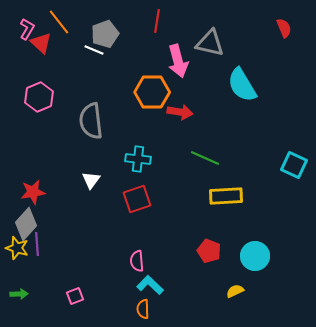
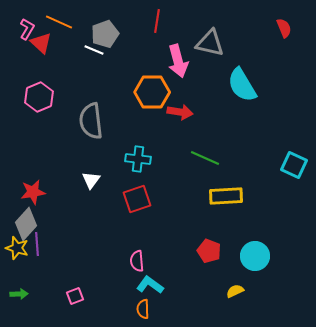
orange line: rotated 28 degrees counterclockwise
cyan L-shape: rotated 8 degrees counterclockwise
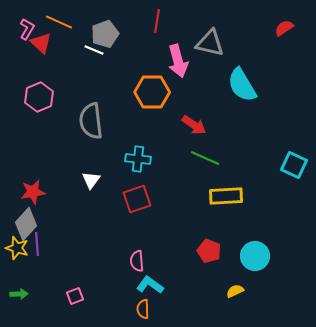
red semicircle: rotated 102 degrees counterclockwise
red arrow: moved 14 px right, 13 px down; rotated 25 degrees clockwise
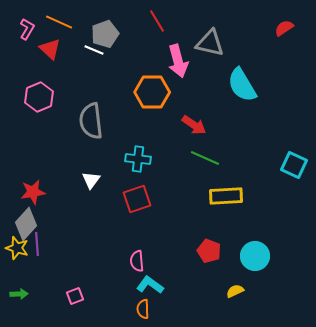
red line: rotated 40 degrees counterclockwise
red triangle: moved 9 px right, 6 px down
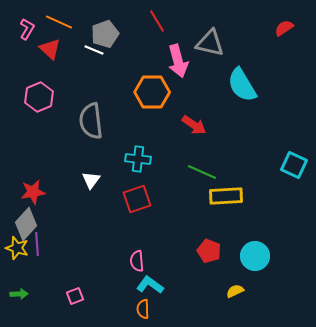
green line: moved 3 px left, 14 px down
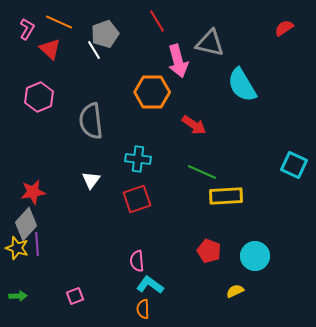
white line: rotated 36 degrees clockwise
green arrow: moved 1 px left, 2 px down
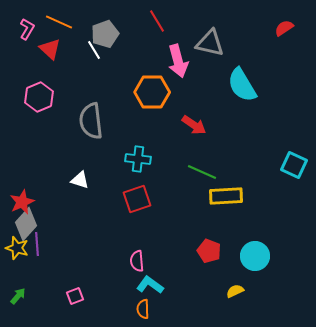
white triangle: moved 11 px left; rotated 48 degrees counterclockwise
red star: moved 11 px left, 10 px down; rotated 15 degrees counterclockwise
green arrow: rotated 48 degrees counterclockwise
